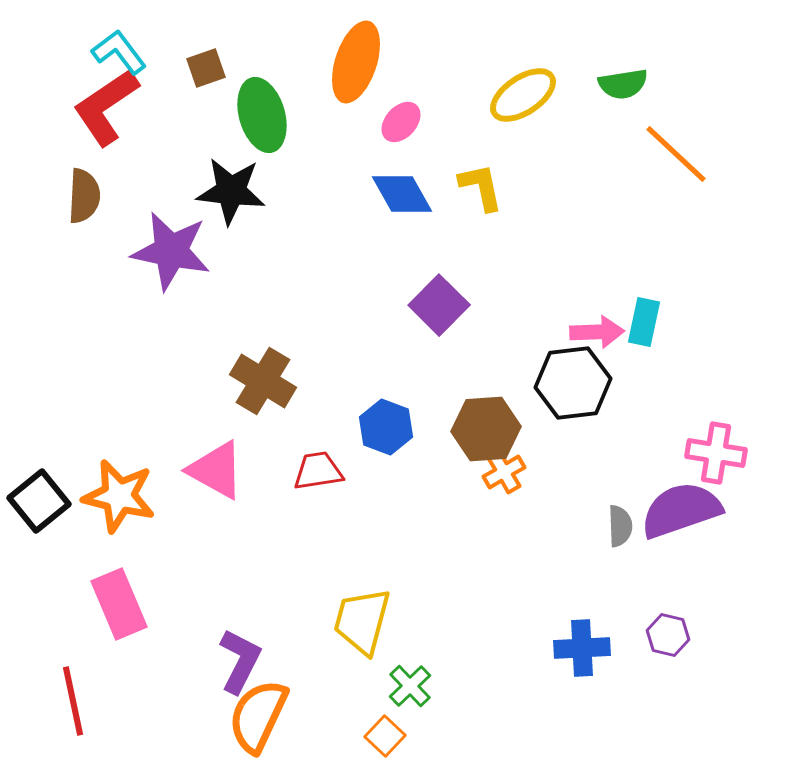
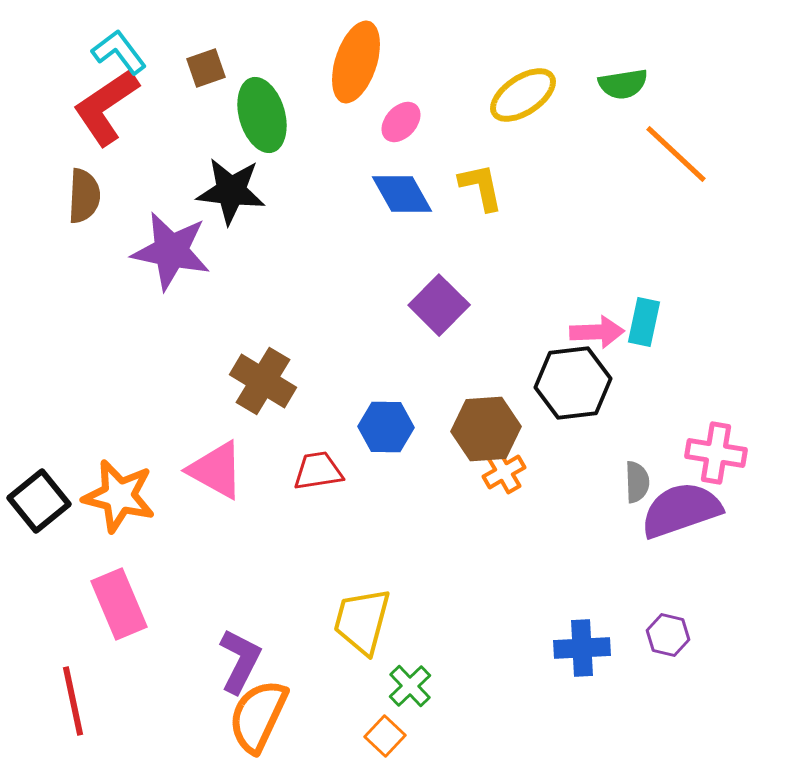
blue hexagon: rotated 20 degrees counterclockwise
gray semicircle: moved 17 px right, 44 px up
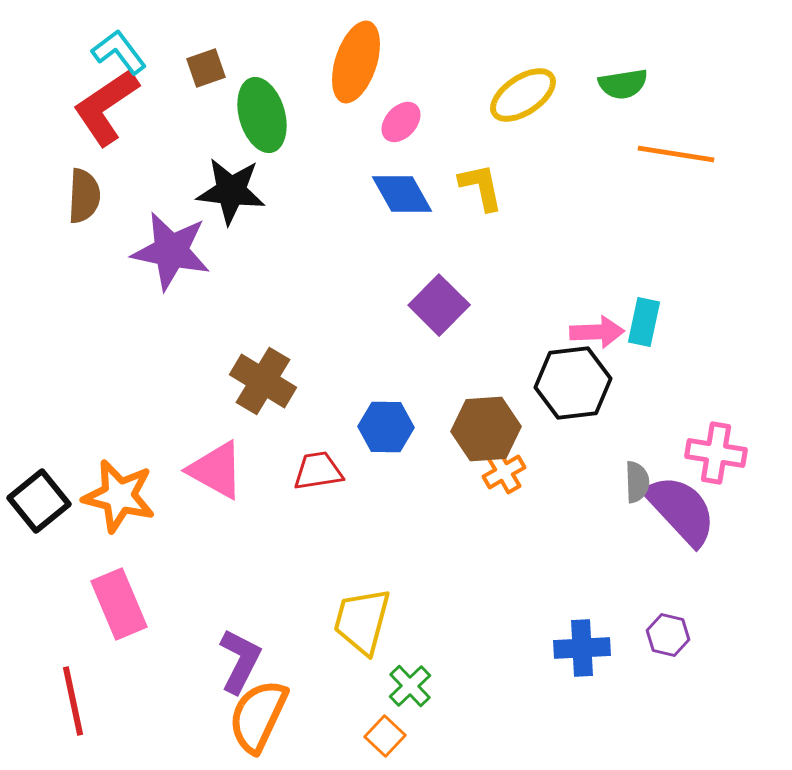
orange line: rotated 34 degrees counterclockwise
purple semicircle: rotated 66 degrees clockwise
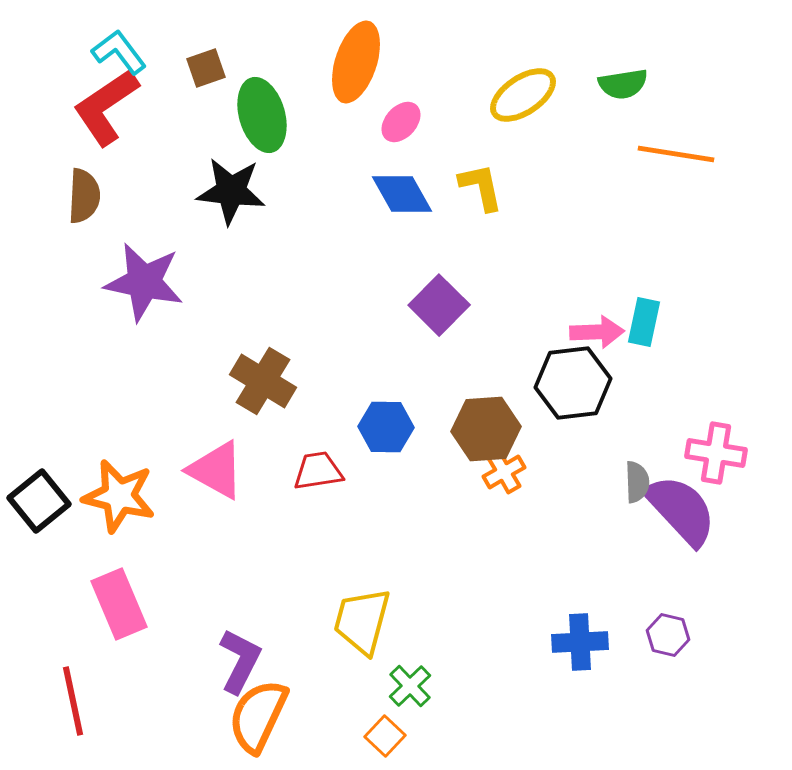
purple star: moved 27 px left, 31 px down
blue cross: moved 2 px left, 6 px up
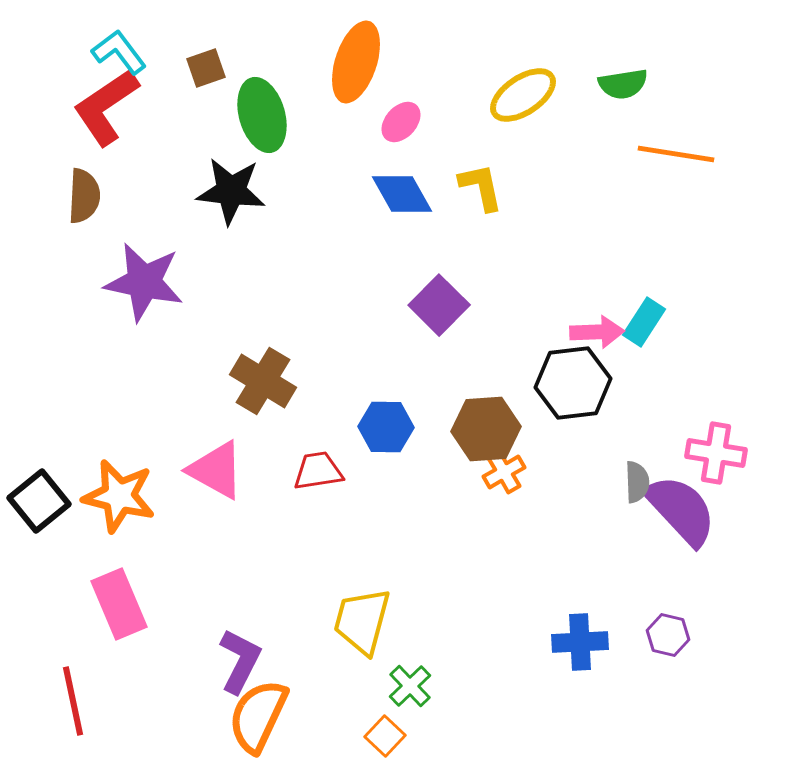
cyan rectangle: rotated 21 degrees clockwise
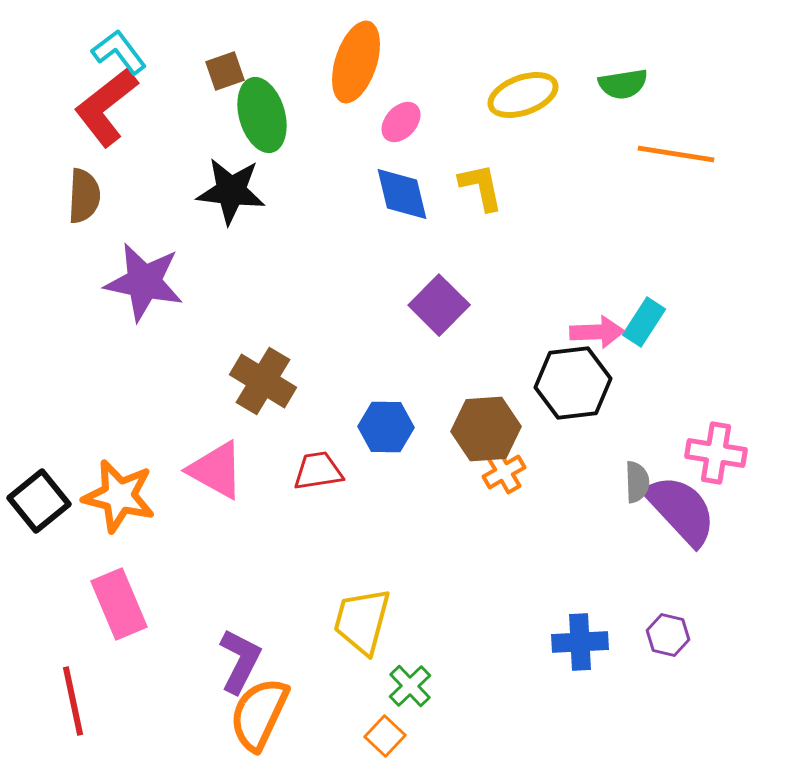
brown square: moved 19 px right, 3 px down
yellow ellipse: rotated 14 degrees clockwise
red L-shape: rotated 4 degrees counterclockwise
blue diamond: rotated 16 degrees clockwise
orange semicircle: moved 1 px right, 2 px up
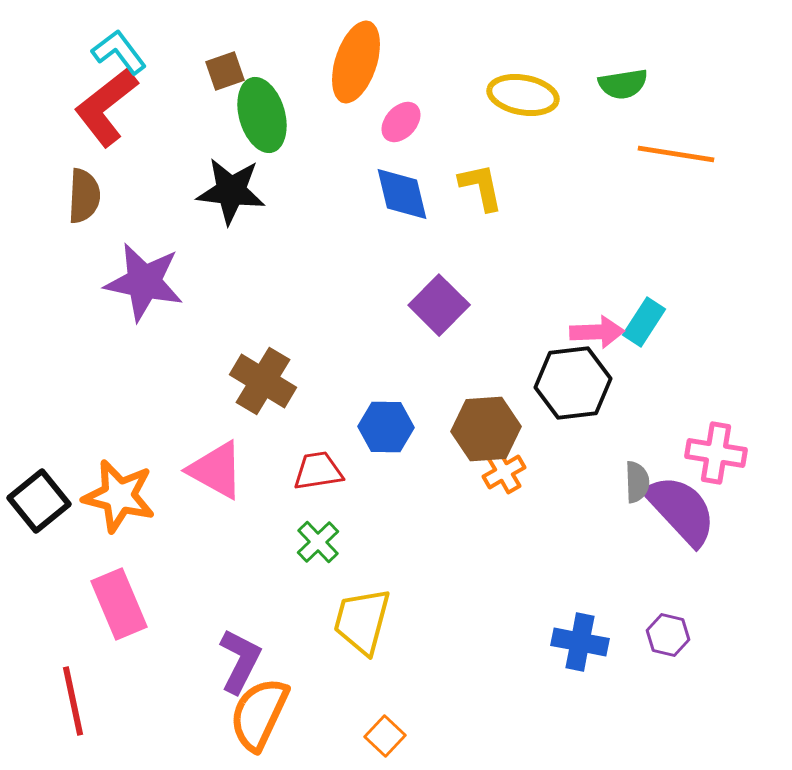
yellow ellipse: rotated 30 degrees clockwise
blue cross: rotated 14 degrees clockwise
green cross: moved 92 px left, 144 px up
